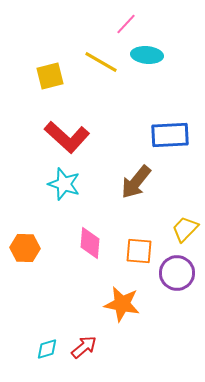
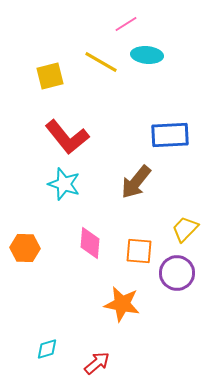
pink line: rotated 15 degrees clockwise
red L-shape: rotated 9 degrees clockwise
red arrow: moved 13 px right, 16 px down
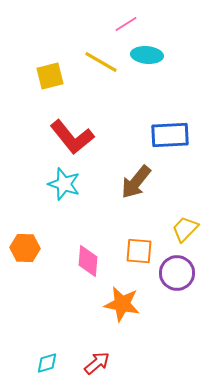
red L-shape: moved 5 px right
pink diamond: moved 2 px left, 18 px down
cyan diamond: moved 14 px down
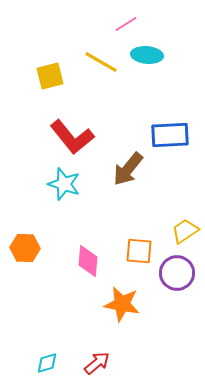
brown arrow: moved 8 px left, 13 px up
yellow trapezoid: moved 2 px down; rotated 12 degrees clockwise
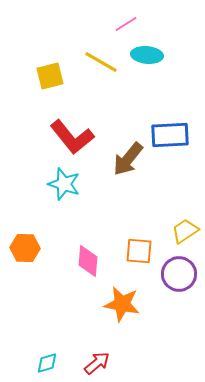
brown arrow: moved 10 px up
purple circle: moved 2 px right, 1 px down
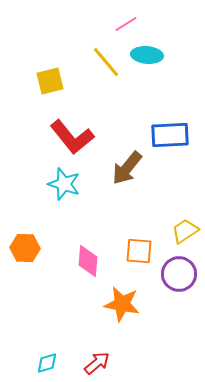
yellow line: moved 5 px right; rotated 20 degrees clockwise
yellow square: moved 5 px down
brown arrow: moved 1 px left, 9 px down
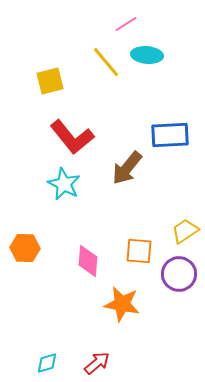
cyan star: rotated 8 degrees clockwise
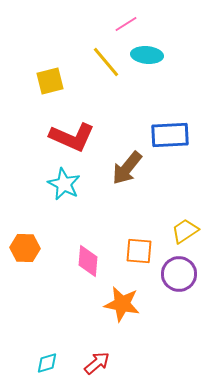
red L-shape: rotated 27 degrees counterclockwise
